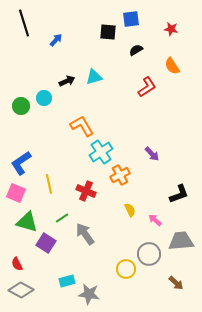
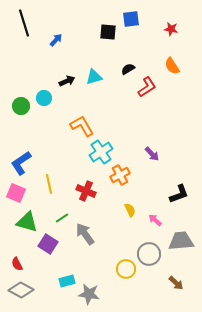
black semicircle: moved 8 px left, 19 px down
purple square: moved 2 px right, 1 px down
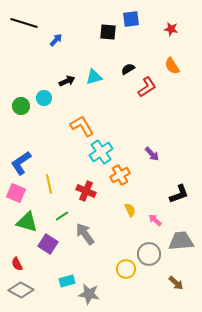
black line: rotated 56 degrees counterclockwise
green line: moved 2 px up
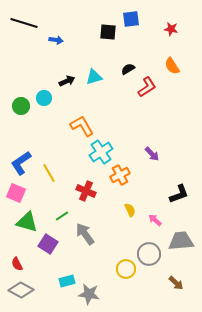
blue arrow: rotated 56 degrees clockwise
yellow line: moved 11 px up; rotated 18 degrees counterclockwise
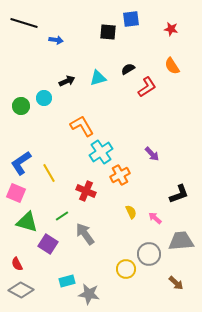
cyan triangle: moved 4 px right, 1 px down
yellow semicircle: moved 1 px right, 2 px down
pink arrow: moved 2 px up
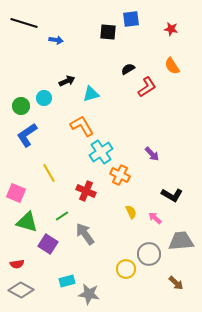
cyan triangle: moved 7 px left, 16 px down
blue L-shape: moved 6 px right, 28 px up
orange cross: rotated 36 degrees counterclockwise
black L-shape: moved 7 px left, 1 px down; rotated 50 degrees clockwise
red semicircle: rotated 72 degrees counterclockwise
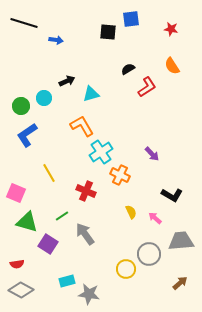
brown arrow: moved 4 px right; rotated 84 degrees counterclockwise
